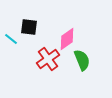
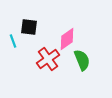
cyan line: moved 2 px right, 2 px down; rotated 32 degrees clockwise
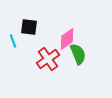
green semicircle: moved 4 px left, 6 px up
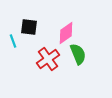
pink diamond: moved 1 px left, 6 px up
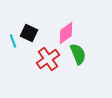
black square: moved 6 px down; rotated 18 degrees clockwise
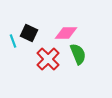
pink diamond: rotated 35 degrees clockwise
red cross: rotated 10 degrees counterclockwise
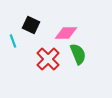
black square: moved 2 px right, 8 px up
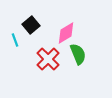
black square: rotated 24 degrees clockwise
pink diamond: rotated 30 degrees counterclockwise
cyan line: moved 2 px right, 1 px up
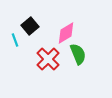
black square: moved 1 px left, 1 px down
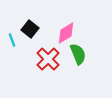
black square: moved 3 px down; rotated 12 degrees counterclockwise
cyan line: moved 3 px left
